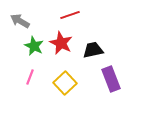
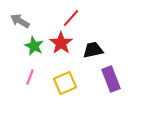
red line: moved 1 px right, 3 px down; rotated 30 degrees counterclockwise
red star: rotated 10 degrees clockwise
yellow square: rotated 20 degrees clockwise
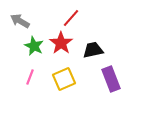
yellow square: moved 1 px left, 4 px up
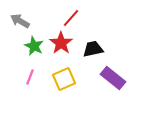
black trapezoid: moved 1 px up
purple rectangle: moved 2 px right, 1 px up; rotated 30 degrees counterclockwise
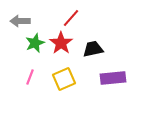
gray arrow: rotated 30 degrees counterclockwise
green star: moved 1 px right, 3 px up; rotated 24 degrees clockwise
purple rectangle: rotated 45 degrees counterclockwise
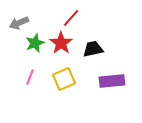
gray arrow: moved 1 px left, 2 px down; rotated 24 degrees counterclockwise
purple rectangle: moved 1 px left, 3 px down
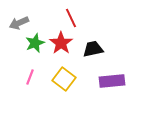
red line: rotated 66 degrees counterclockwise
yellow square: rotated 30 degrees counterclockwise
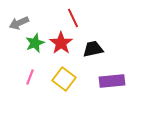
red line: moved 2 px right
